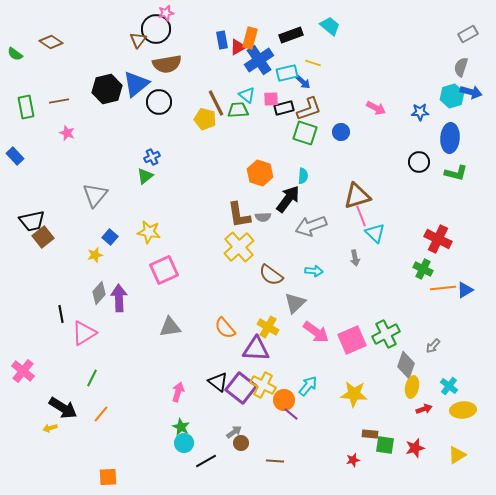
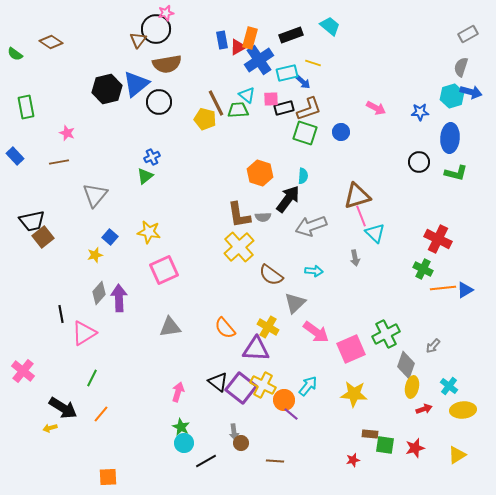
brown line at (59, 101): moved 61 px down
pink square at (352, 340): moved 1 px left, 9 px down
gray arrow at (234, 432): rotated 119 degrees clockwise
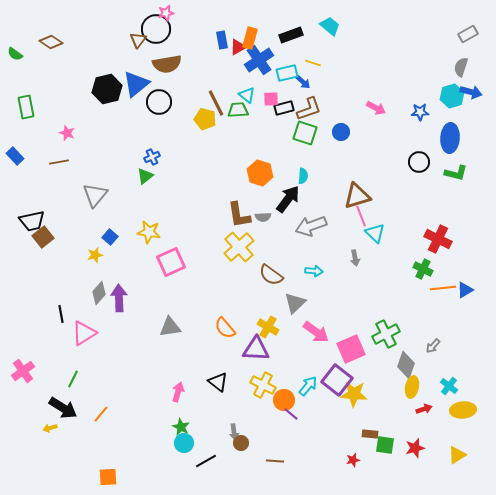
pink square at (164, 270): moved 7 px right, 8 px up
pink cross at (23, 371): rotated 15 degrees clockwise
green line at (92, 378): moved 19 px left, 1 px down
purple square at (241, 388): moved 96 px right, 8 px up
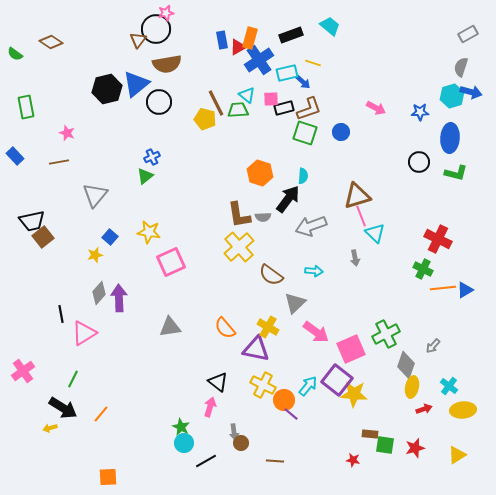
purple triangle at (256, 349): rotated 8 degrees clockwise
pink arrow at (178, 392): moved 32 px right, 15 px down
red star at (353, 460): rotated 24 degrees clockwise
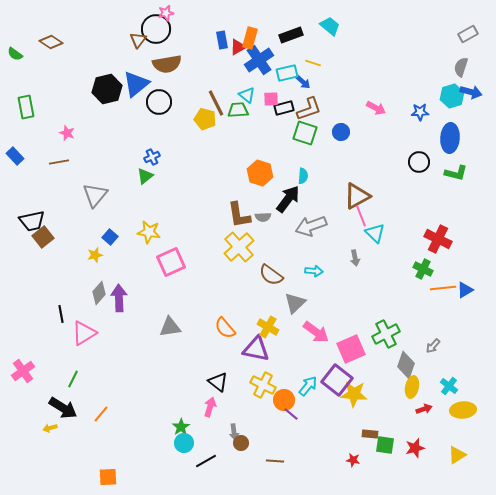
brown triangle at (357, 196): rotated 12 degrees counterclockwise
green star at (181, 427): rotated 12 degrees clockwise
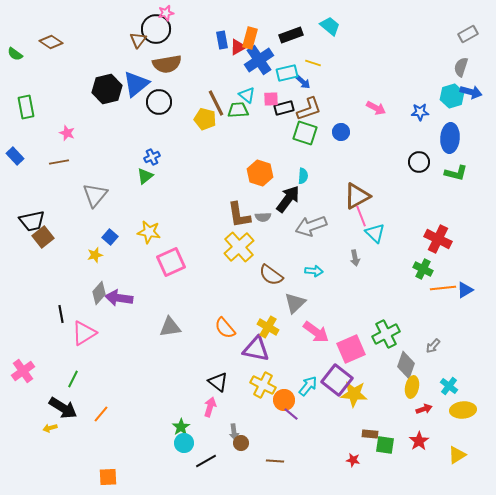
purple arrow at (119, 298): rotated 80 degrees counterclockwise
red star at (415, 448): moved 4 px right, 7 px up; rotated 18 degrees counterclockwise
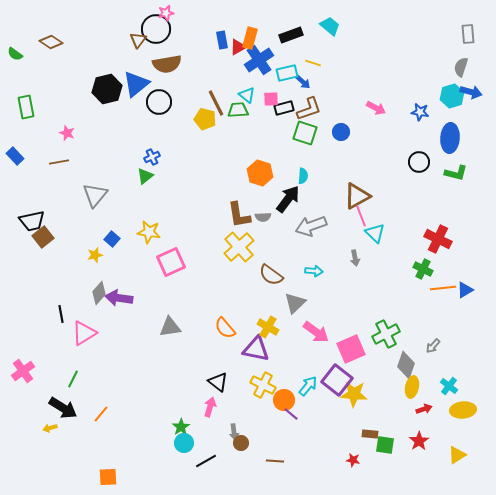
gray rectangle at (468, 34): rotated 66 degrees counterclockwise
blue star at (420, 112): rotated 12 degrees clockwise
blue square at (110, 237): moved 2 px right, 2 px down
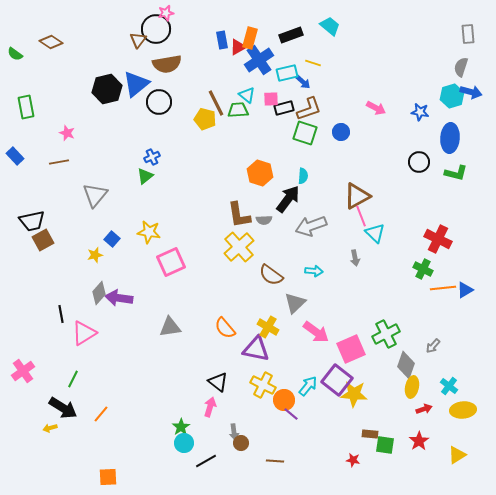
gray semicircle at (263, 217): moved 1 px right, 3 px down
brown square at (43, 237): moved 3 px down; rotated 10 degrees clockwise
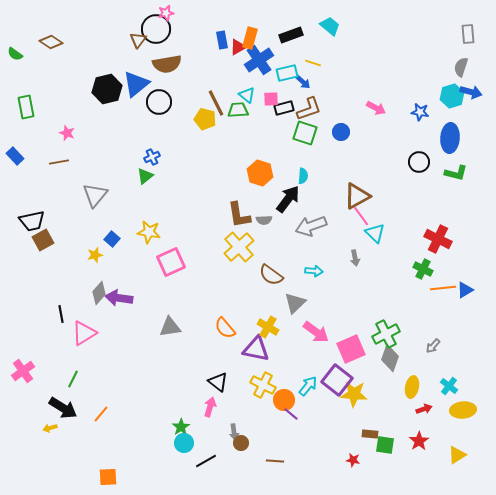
pink line at (361, 216): rotated 15 degrees counterclockwise
gray diamond at (406, 365): moved 16 px left, 7 px up
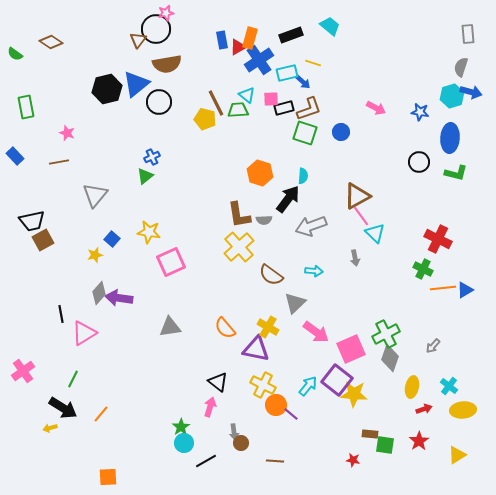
orange circle at (284, 400): moved 8 px left, 5 px down
